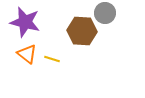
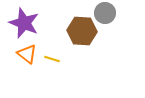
purple star: moved 1 px left, 1 px down; rotated 8 degrees clockwise
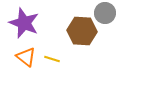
orange triangle: moved 1 px left, 3 px down
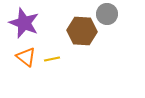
gray circle: moved 2 px right, 1 px down
yellow line: rotated 28 degrees counterclockwise
